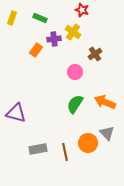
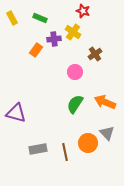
red star: moved 1 px right, 1 px down
yellow rectangle: rotated 48 degrees counterclockwise
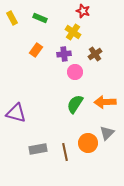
purple cross: moved 10 px right, 15 px down
orange arrow: rotated 25 degrees counterclockwise
gray triangle: rotated 28 degrees clockwise
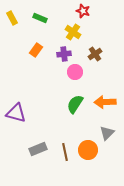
orange circle: moved 7 px down
gray rectangle: rotated 12 degrees counterclockwise
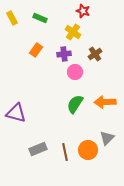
gray triangle: moved 5 px down
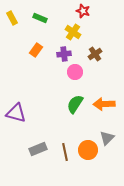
orange arrow: moved 1 px left, 2 px down
